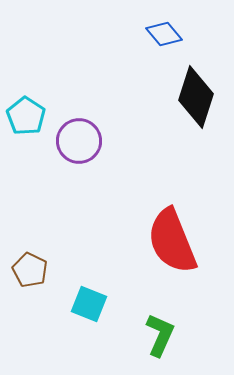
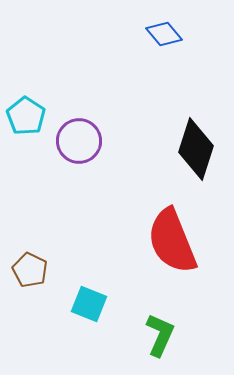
black diamond: moved 52 px down
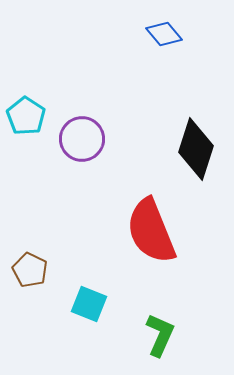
purple circle: moved 3 px right, 2 px up
red semicircle: moved 21 px left, 10 px up
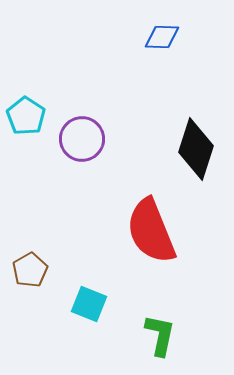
blue diamond: moved 2 px left, 3 px down; rotated 48 degrees counterclockwise
brown pentagon: rotated 16 degrees clockwise
green L-shape: rotated 12 degrees counterclockwise
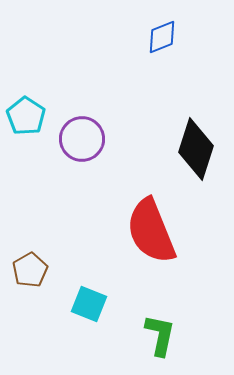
blue diamond: rotated 24 degrees counterclockwise
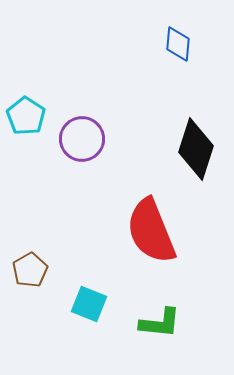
blue diamond: moved 16 px right, 7 px down; rotated 63 degrees counterclockwise
green L-shape: moved 12 px up; rotated 84 degrees clockwise
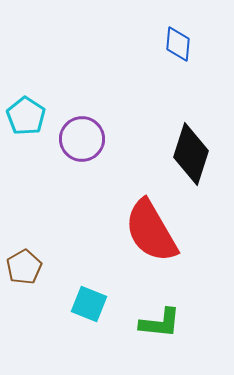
black diamond: moved 5 px left, 5 px down
red semicircle: rotated 8 degrees counterclockwise
brown pentagon: moved 6 px left, 3 px up
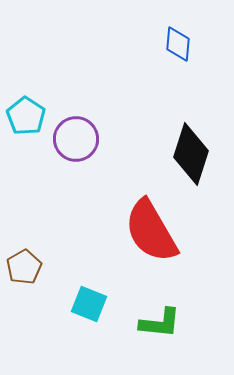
purple circle: moved 6 px left
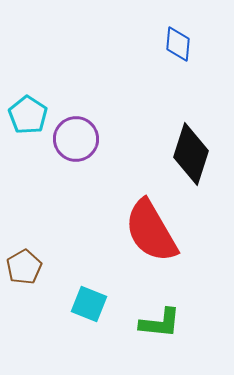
cyan pentagon: moved 2 px right, 1 px up
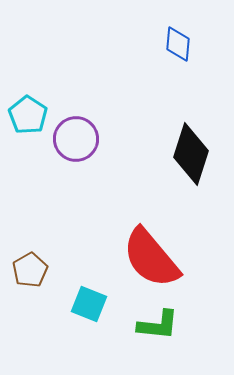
red semicircle: moved 27 px down; rotated 10 degrees counterclockwise
brown pentagon: moved 6 px right, 3 px down
green L-shape: moved 2 px left, 2 px down
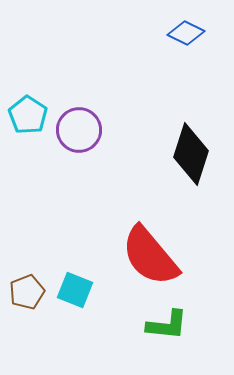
blue diamond: moved 8 px right, 11 px up; rotated 69 degrees counterclockwise
purple circle: moved 3 px right, 9 px up
red semicircle: moved 1 px left, 2 px up
brown pentagon: moved 3 px left, 22 px down; rotated 8 degrees clockwise
cyan square: moved 14 px left, 14 px up
green L-shape: moved 9 px right
